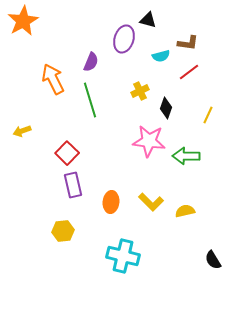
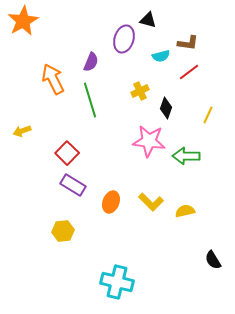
purple rectangle: rotated 45 degrees counterclockwise
orange ellipse: rotated 15 degrees clockwise
cyan cross: moved 6 px left, 26 px down
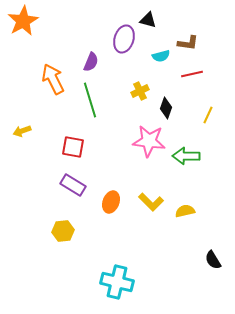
red line: moved 3 px right, 2 px down; rotated 25 degrees clockwise
red square: moved 6 px right, 6 px up; rotated 35 degrees counterclockwise
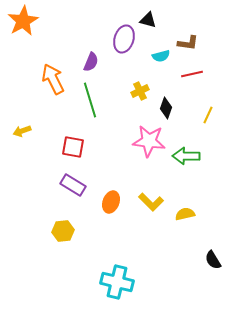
yellow semicircle: moved 3 px down
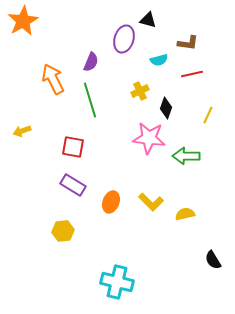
cyan semicircle: moved 2 px left, 4 px down
pink star: moved 3 px up
